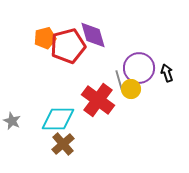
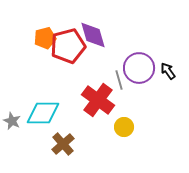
black arrow: moved 1 px right, 2 px up; rotated 18 degrees counterclockwise
yellow circle: moved 7 px left, 38 px down
cyan diamond: moved 15 px left, 6 px up
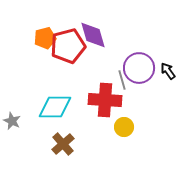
gray line: moved 3 px right
red cross: moved 7 px right; rotated 32 degrees counterclockwise
cyan diamond: moved 12 px right, 6 px up
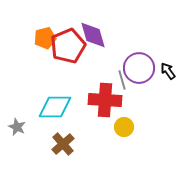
red pentagon: rotated 8 degrees counterclockwise
gray star: moved 5 px right, 6 px down
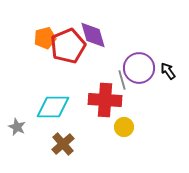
cyan diamond: moved 2 px left
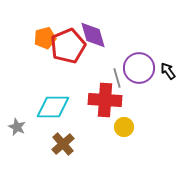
gray line: moved 5 px left, 2 px up
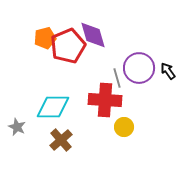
brown cross: moved 2 px left, 4 px up
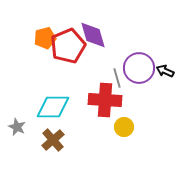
black arrow: moved 3 px left; rotated 30 degrees counterclockwise
brown cross: moved 8 px left
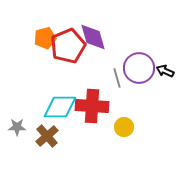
purple diamond: moved 2 px down
red cross: moved 13 px left, 6 px down
cyan diamond: moved 7 px right
gray star: rotated 24 degrees counterclockwise
brown cross: moved 6 px left, 4 px up
